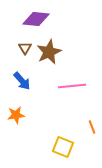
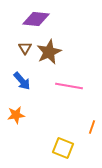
pink line: moved 3 px left; rotated 16 degrees clockwise
orange line: rotated 40 degrees clockwise
yellow square: moved 1 px down
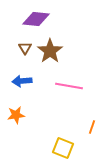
brown star: moved 1 px right, 1 px up; rotated 10 degrees counterclockwise
blue arrow: rotated 126 degrees clockwise
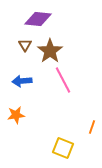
purple diamond: moved 2 px right
brown triangle: moved 3 px up
pink line: moved 6 px left, 6 px up; rotated 52 degrees clockwise
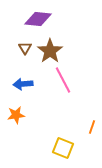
brown triangle: moved 3 px down
blue arrow: moved 1 px right, 3 px down
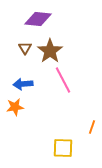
orange star: moved 1 px left, 8 px up
yellow square: rotated 20 degrees counterclockwise
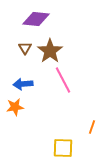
purple diamond: moved 2 px left
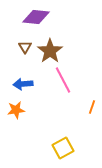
purple diamond: moved 2 px up
brown triangle: moved 1 px up
orange star: moved 1 px right, 3 px down
orange line: moved 20 px up
yellow square: rotated 30 degrees counterclockwise
